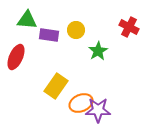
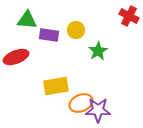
red cross: moved 11 px up
red ellipse: rotated 45 degrees clockwise
yellow rectangle: rotated 45 degrees clockwise
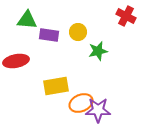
red cross: moved 3 px left
yellow circle: moved 2 px right, 2 px down
green star: rotated 18 degrees clockwise
red ellipse: moved 4 px down; rotated 10 degrees clockwise
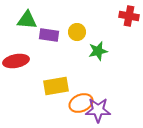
red cross: moved 3 px right; rotated 18 degrees counterclockwise
yellow circle: moved 1 px left
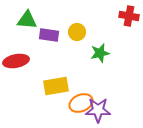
green star: moved 2 px right, 2 px down
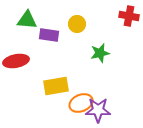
yellow circle: moved 8 px up
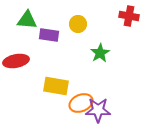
yellow circle: moved 1 px right
green star: rotated 18 degrees counterclockwise
yellow rectangle: rotated 20 degrees clockwise
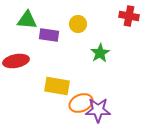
yellow rectangle: moved 1 px right
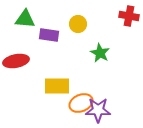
green triangle: moved 2 px left, 1 px up
green star: rotated 12 degrees counterclockwise
yellow rectangle: rotated 10 degrees counterclockwise
